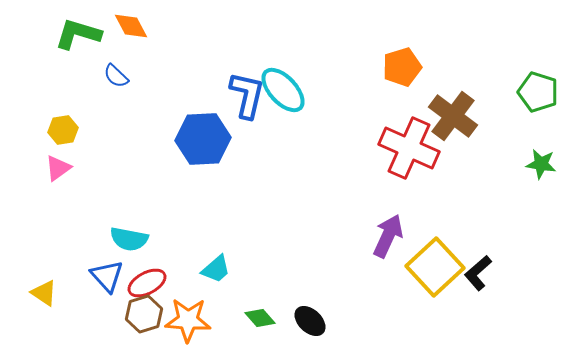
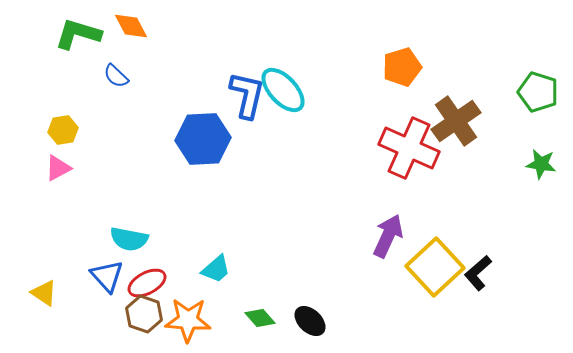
brown cross: moved 3 px right, 5 px down; rotated 18 degrees clockwise
pink triangle: rotated 8 degrees clockwise
brown hexagon: rotated 24 degrees counterclockwise
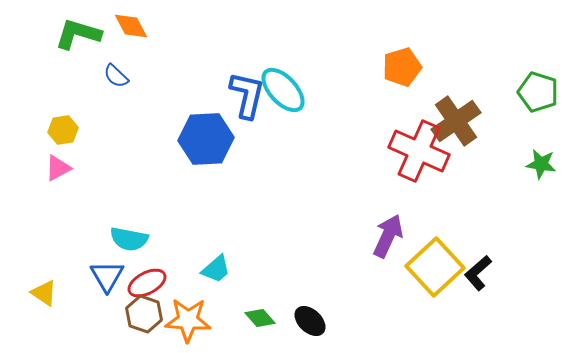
blue hexagon: moved 3 px right
red cross: moved 10 px right, 3 px down
blue triangle: rotated 12 degrees clockwise
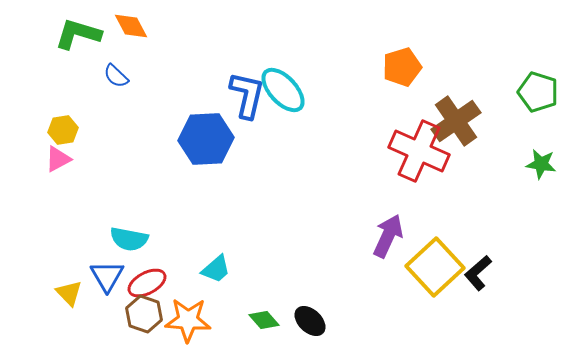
pink triangle: moved 9 px up
yellow triangle: moved 25 px right; rotated 12 degrees clockwise
green diamond: moved 4 px right, 2 px down
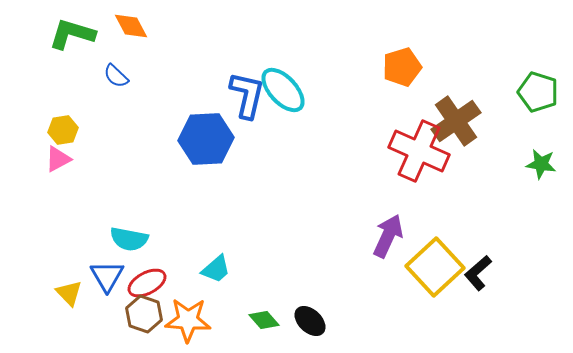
green L-shape: moved 6 px left
